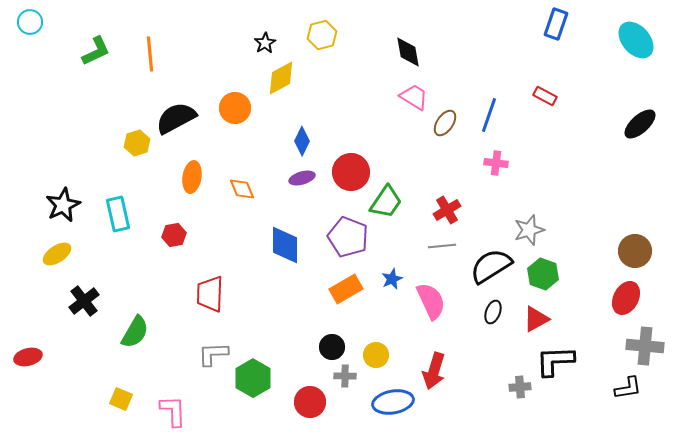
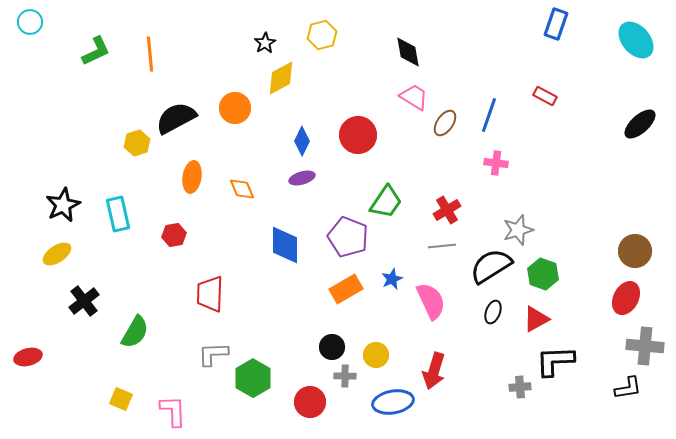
red circle at (351, 172): moved 7 px right, 37 px up
gray star at (529, 230): moved 11 px left
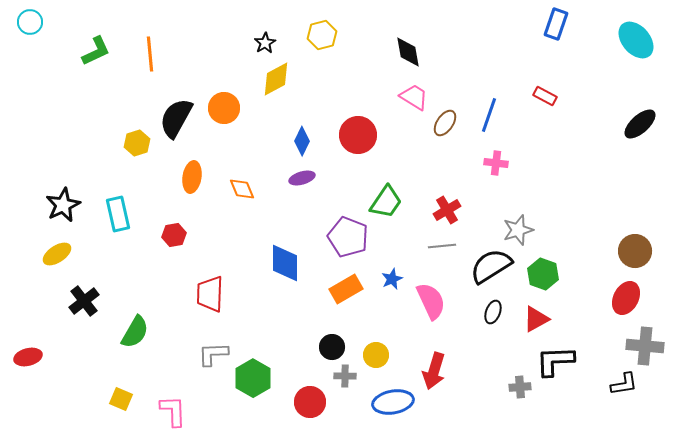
yellow diamond at (281, 78): moved 5 px left, 1 px down
orange circle at (235, 108): moved 11 px left
black semicircle at (176, 118): rotated 33 degrees counterclockwise
blue diamond at (285, 245): moved 18 px down
black L-shape at (628, 388): moved 4 px left, 4 px up
